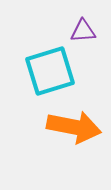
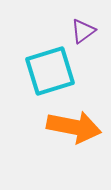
purple triangle: rotated 32 degrees counterclockwise
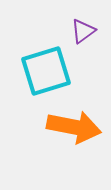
cyan square: moved 4 px left
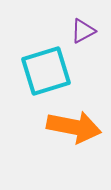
purple triangle: rotated 8 degrees clockwise
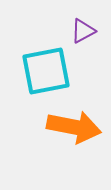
cyan square: rotated 6 degrees clockwise
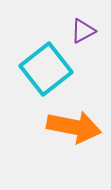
cyan square: moved 2 px up; rotated 27 degrees counterclockwise
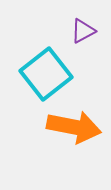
cyan square: moved 5 px down
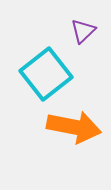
purple triangle: rotated 16 degrees counterclockwise
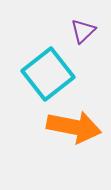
cyan square: moved 2 px right
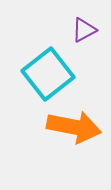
purple triangle: moved 1 px right, 1 px up; rotated 16 degrees clockwise
